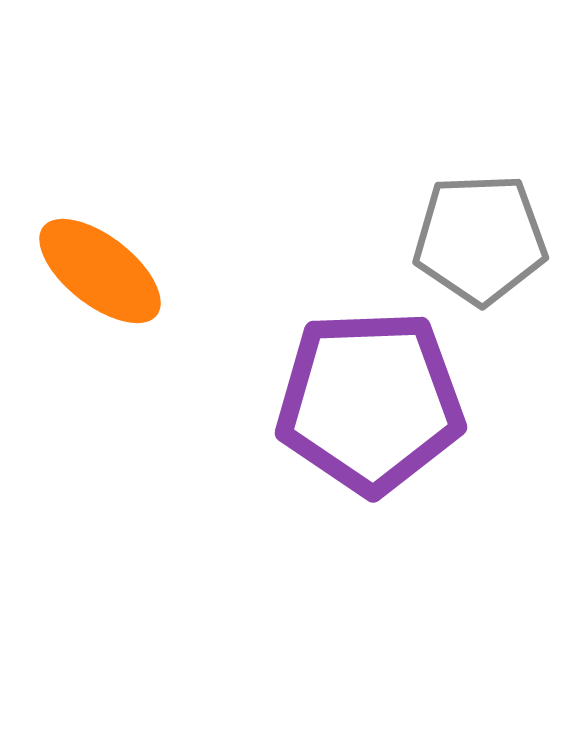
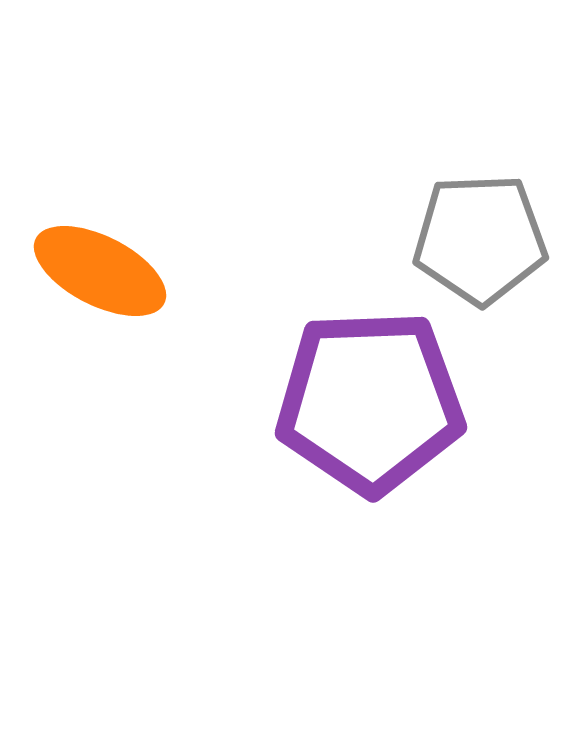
orange ellipse: rotated 11 degrees counterclockwise
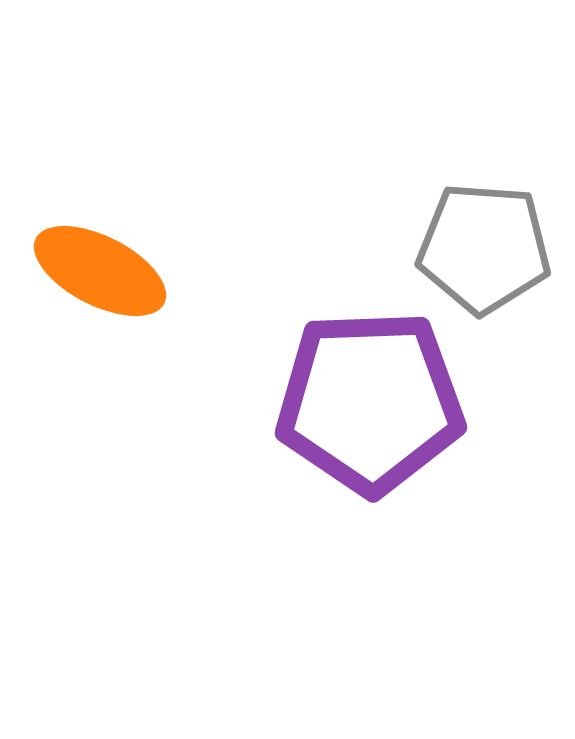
gray pentagon: moved 4 px right, 9 px down; rotated 6 degrees clockwise
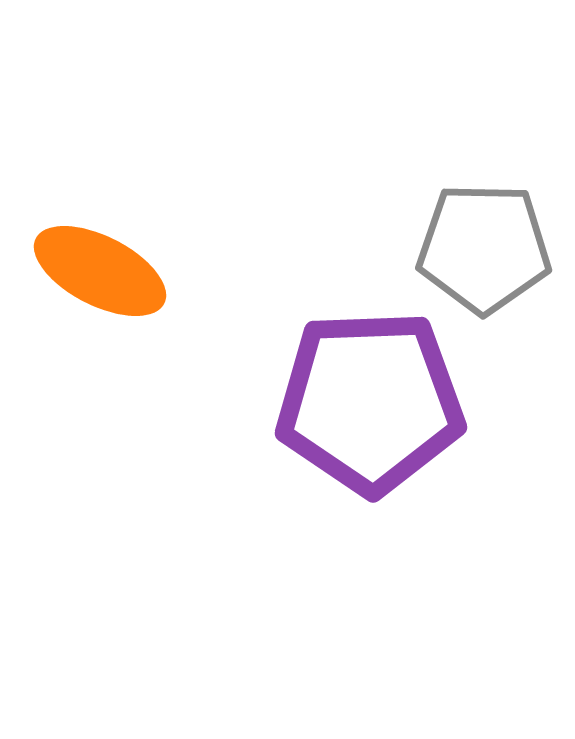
gray pentagon: rotated 3 degrees counterclockwise
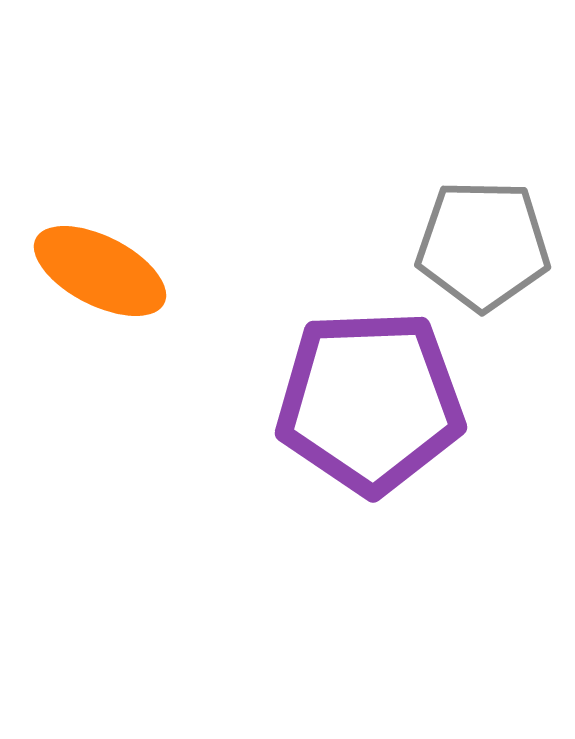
gray pentagon: moved 1 px left, 3 px up
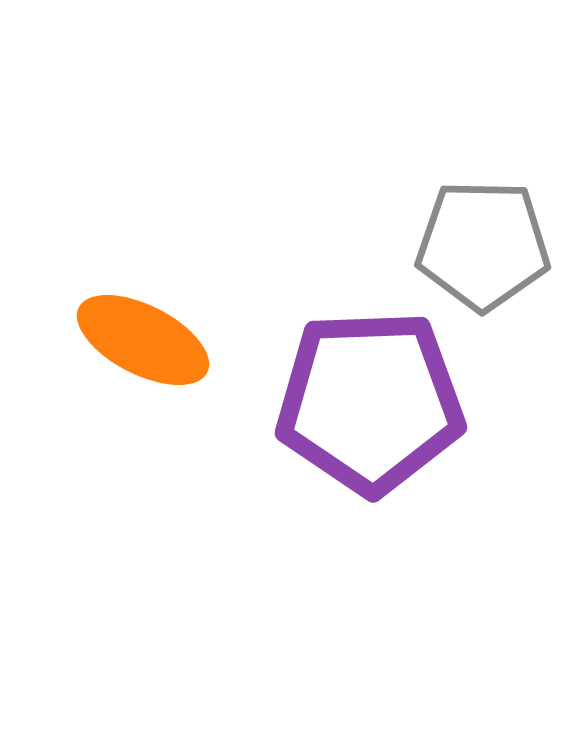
orange ellipse: moved 43 px right, 69 px down
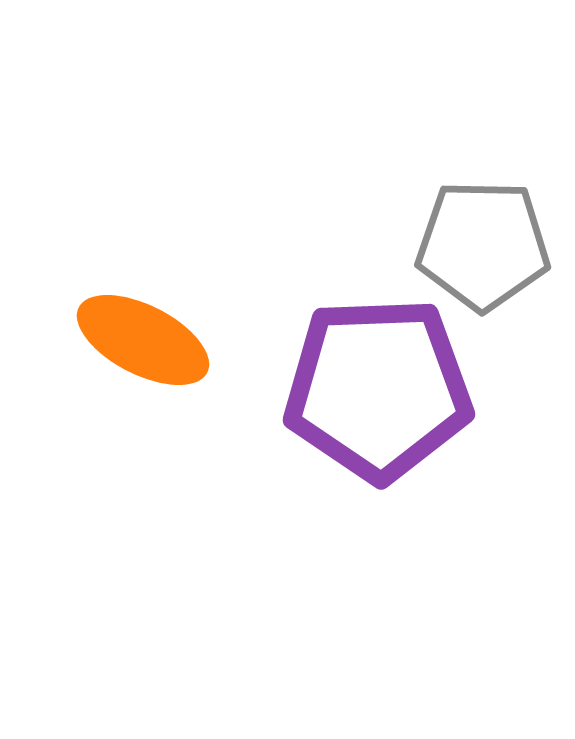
purple pentagon: moved 8 px right, 13 px up
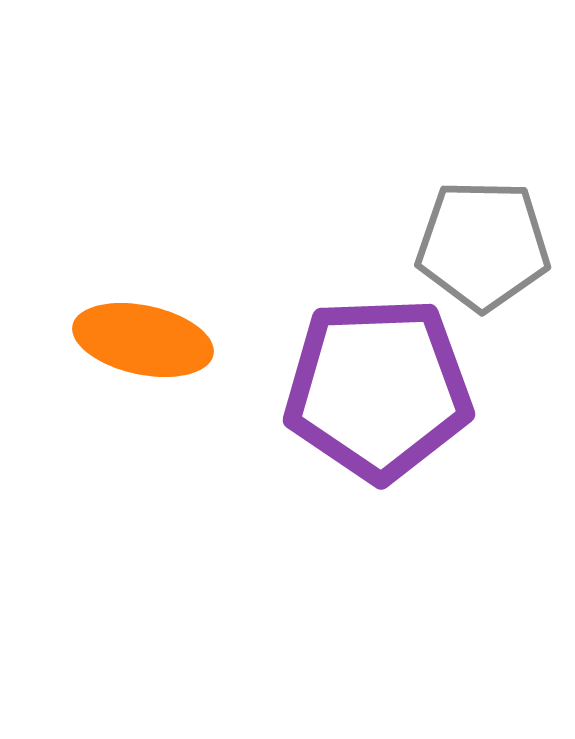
orange ellipse: rotated 15 degrees counterclockwise
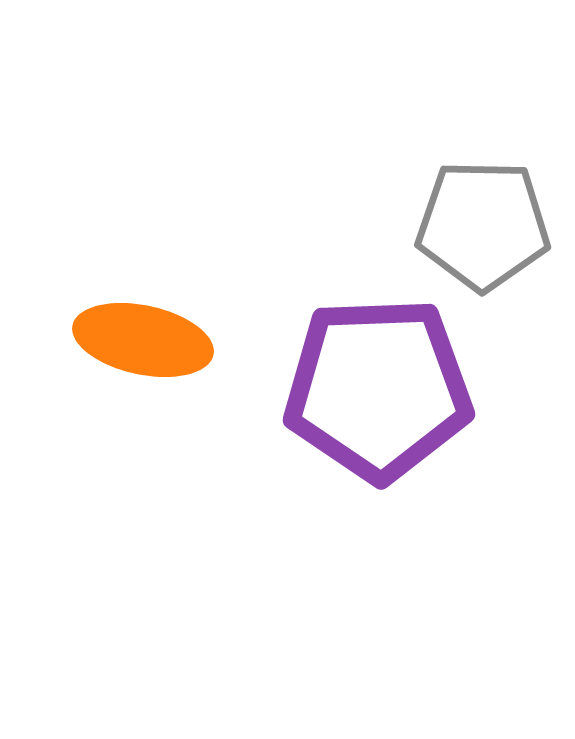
gray pentagon: moved 20 px up
